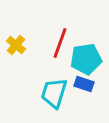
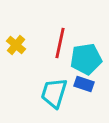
red line: rotated 8 degrees counterclockwise
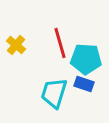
red line: rotated 28 degrees counterclockwise
cyan pentagon: rotated 12 degrees clockwise
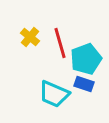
yellow cross: moved 14 px right, 8 px up
cyan pentagon: rotated 24 degrees counterclockwise
cyan trapezoid: moved 1 px down; rotated 84 degrees counterclockwise
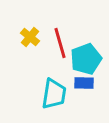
blue rectangle: moved 1 px up; rotated 18 degrees counterclockwise
cyan trapezoid: rotated 104 degrees counterclockwise
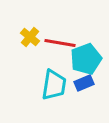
red line: rotated 64 degrees counterclockwise
blue rectangle: rotated 24 degrees counterclockwise
cyan trapezoid: moved 9 px up
